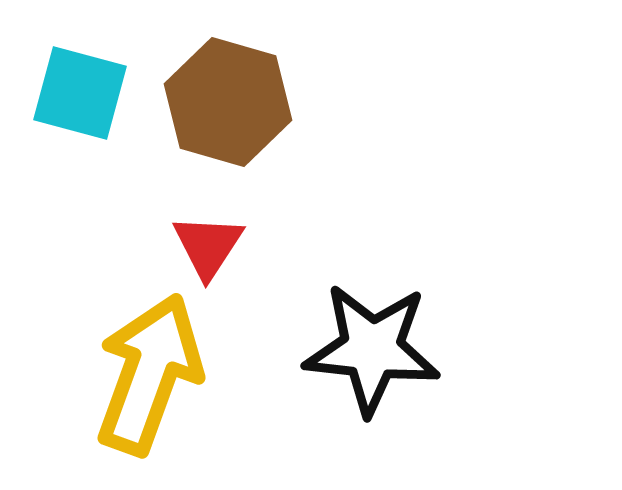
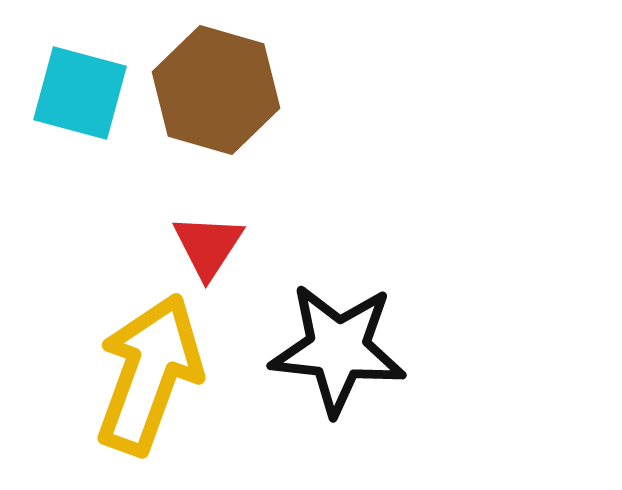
brown hexagon: moved 12 px left, 12 px up
black star: moved 34 px left
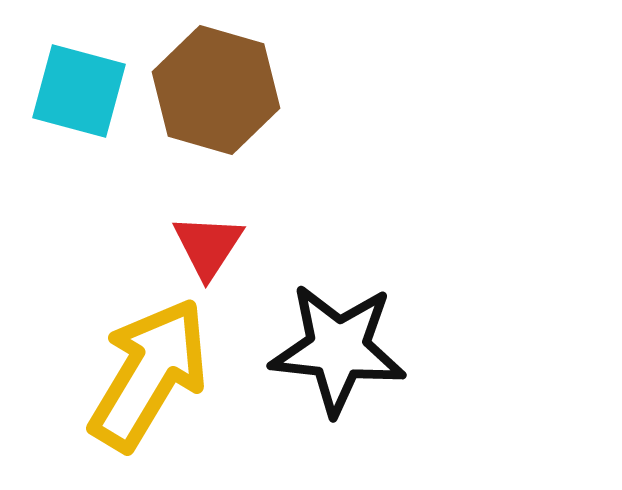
cyan square: moved 1 px left, 2 px up
yellow arrow: rotated 11 degrees clockwise
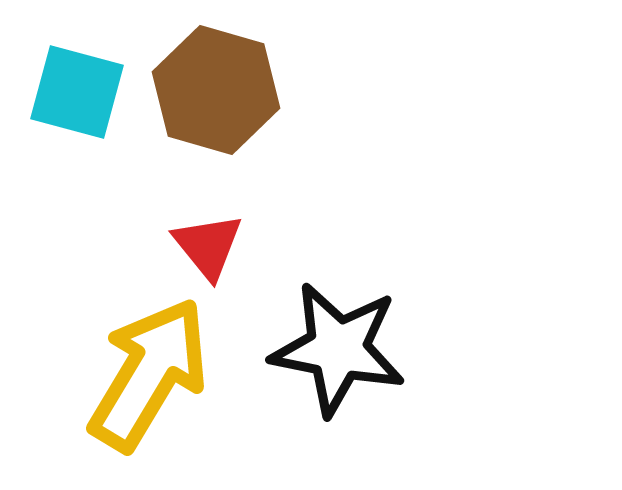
cyan square: moved 2 px left, 1 px down
red triangle: rotated 12 degrees counterclockwise
black star: rotated 5 degrees clockwise
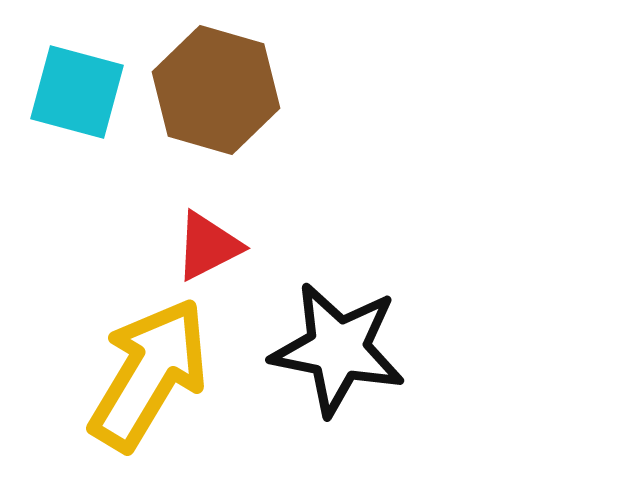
red triangle: rotated 42 degrees clockwise
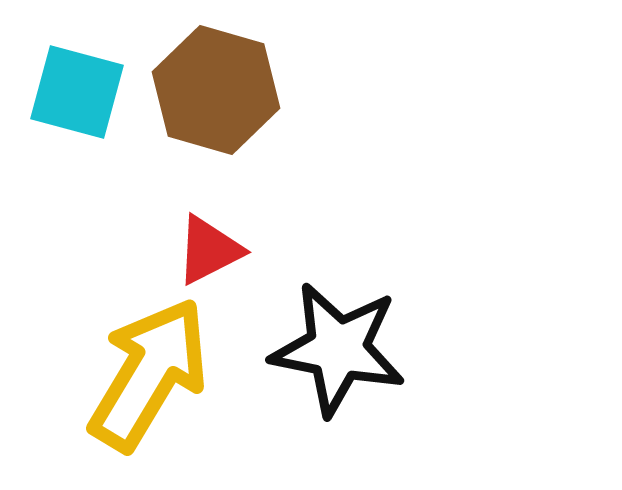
red triangle: moved 1 px right, 4 px down
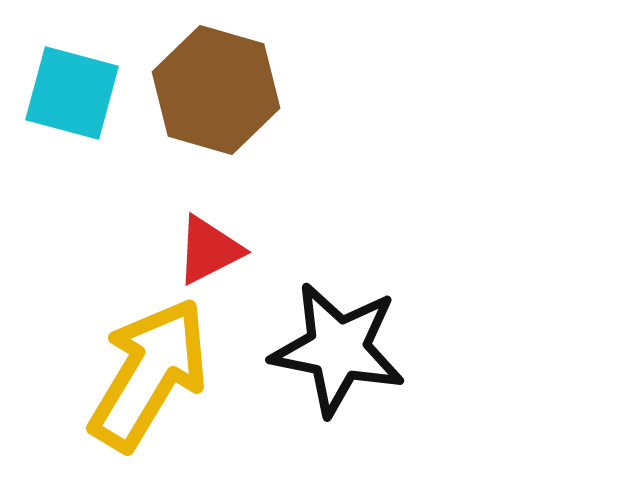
cyan square: moved 5 px left, 1 px down
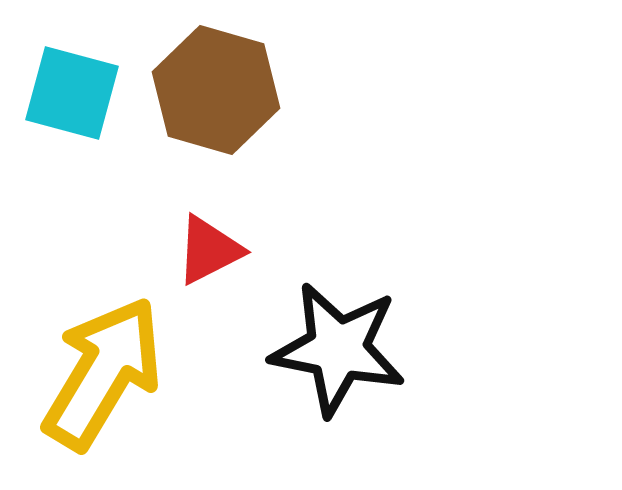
yellow arrow: moved 46 px left, 1 px up
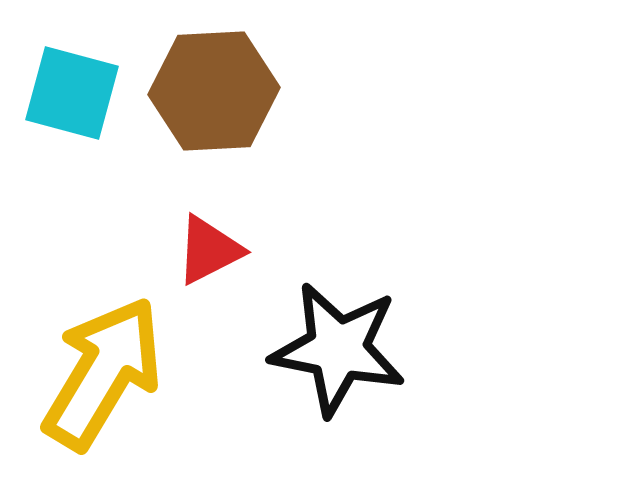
brown hexagon: moved 2 px left, 1 px down; rotated 19 degrees counterclockwise
